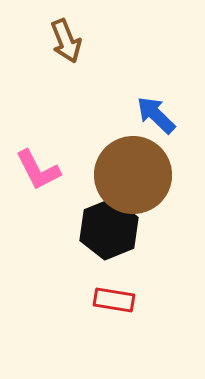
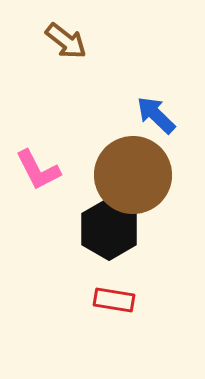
brown arrow: rotated 30 degrees counterclockwise
black hexagon: rotated 8 degrees counterclockwise
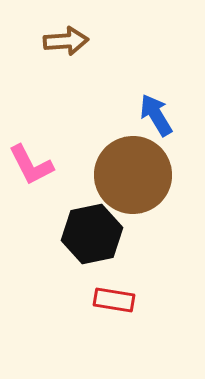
brown arrow: rotated 42 degrees counterclockwise
blue arrow: rotated 15 degrees clockwise
pink L-shape: moved 7 px left, 5 px up
black hexagon: moved 17 px left, 5 px down; rotated 18 degrees clockwise
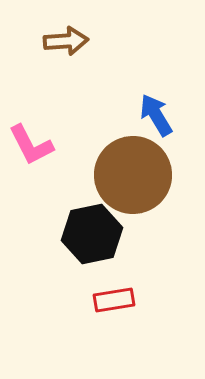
pink L-shape: moved 20 px up
red rectangle: rotated 18 degrees counterclockwise
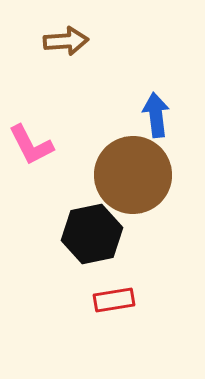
blue arrow: rotated 24 degrees clockwise
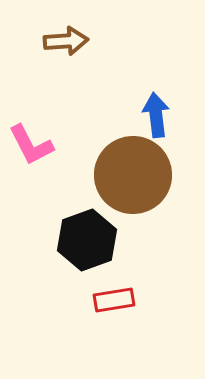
black hexagon: moved 5 px left, 6 px down; rotated 8 degrees counterclockwise
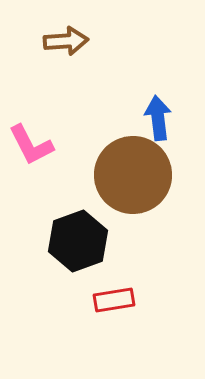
blue arrow: moved 2 px right, 3 px down
black hexagon: moved 9 px left, 1 px down
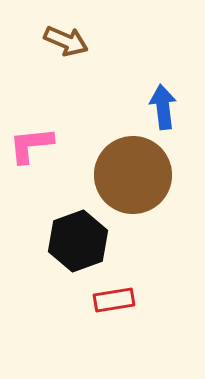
brown arrow: rotated 27 degrees clockwise
blue arrow: moved 5 px right, 11 px up
pink L-shape: rotated 111 degrees clockwise
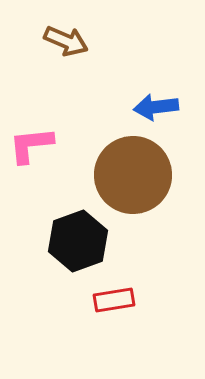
blue arrow: moved 7 px left; rotated 90 degrees counterclockwise
